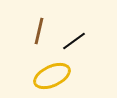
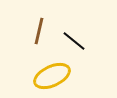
black line: rotated 75 degrees clockwise
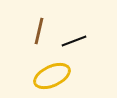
black line: rotated 60 degrees counterclockwise
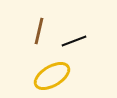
yellow ellipse: rotated 6 degrees counterclockwise
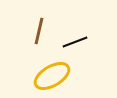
black line: moved 1 px right, 1 px down
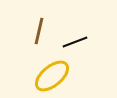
yellow ellipse: rotated 9 degrees counterclockwise
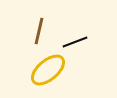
yellow ellipse: moved 4 px left, 6 px up
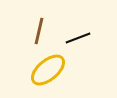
black line: moved 3 px right, 4 px up
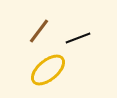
brown line: rotated 24 degrees clockwise
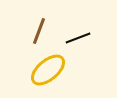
brown line: rotated 16 degrees counterclockwise
